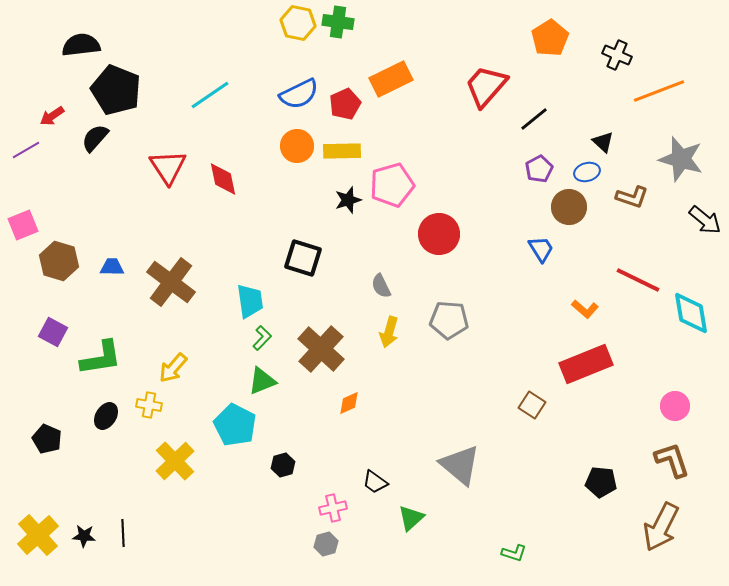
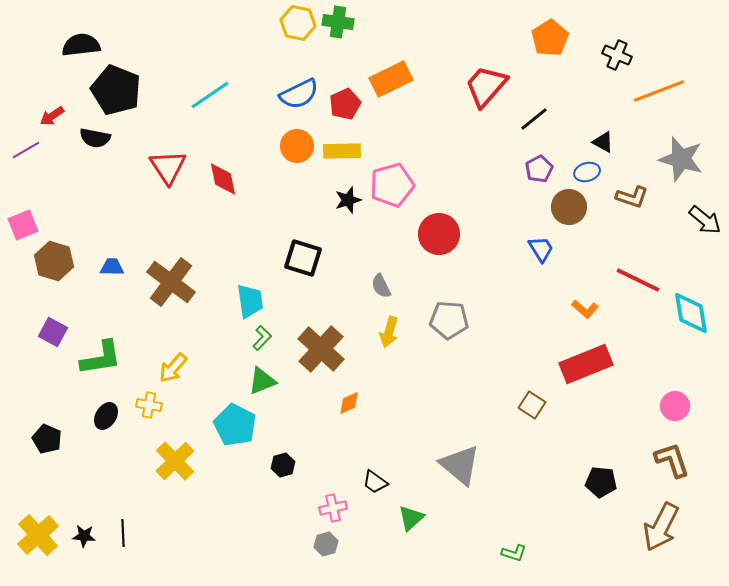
black semicircle at (95, 138): rotated 120 degrees counterclockwise
black triangle at (603, 142): rotated 15 degrees counterclockwise
brown hexagon at (59, 261): moved 5 px left
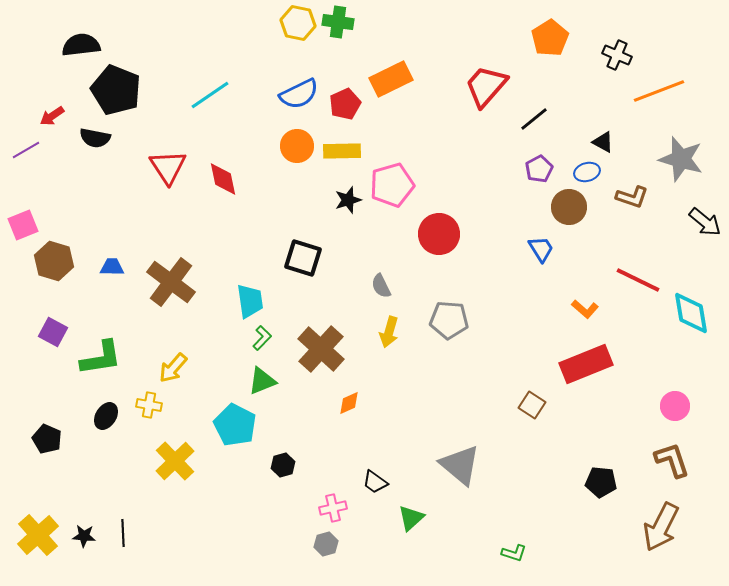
black arrow at (705, 220): moved 2 px down
